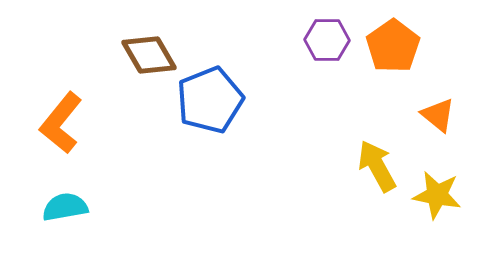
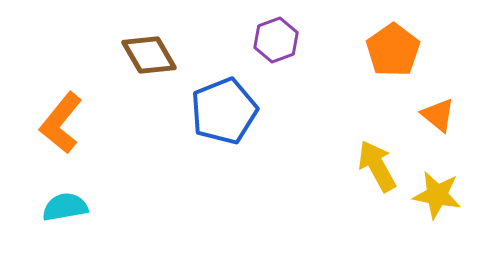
purple hexagon: moved 51 px left; rotated 21 degrees counterclockwise
orange pentagon: moved 4 px down
blue pentagon: moved 14 px right, 11 px down
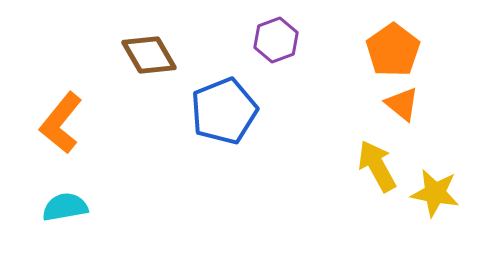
orange triangle: moved 36 px left, 11 px up
yellow star: moved 2 px left, 2 px up
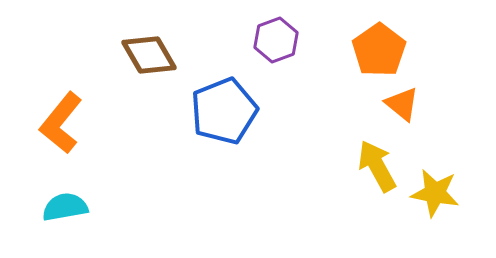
orange pentagon: moved 14 px left
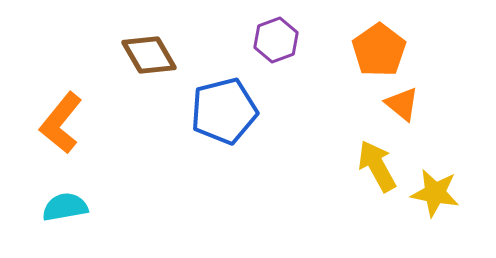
blue pentagon: rotated 8 degrees clockwise
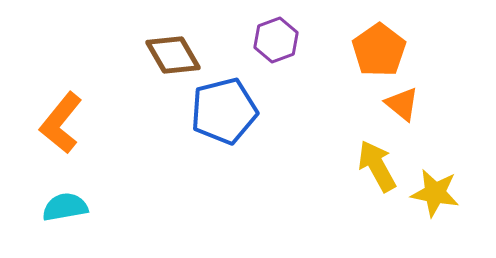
brown diamond: moved 24 px right
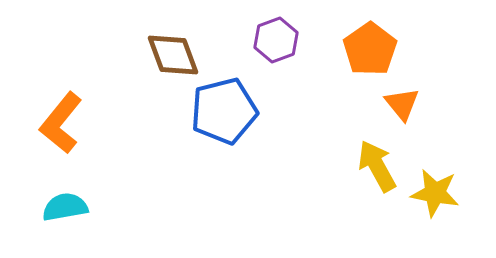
orange pentagon: moved 9 px left, 1 px up
brown diamond: rotated 10 degrees clockwise
orange triangle: rotated 12 degrees clockwise
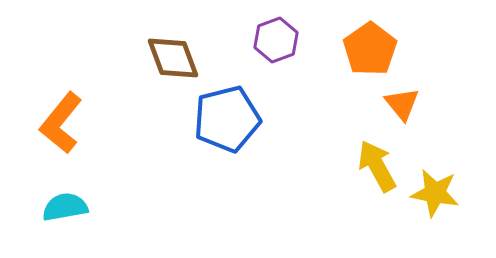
brown diamond: moved 3 px down
blue pentagon: moved 3 px right, 8 px down
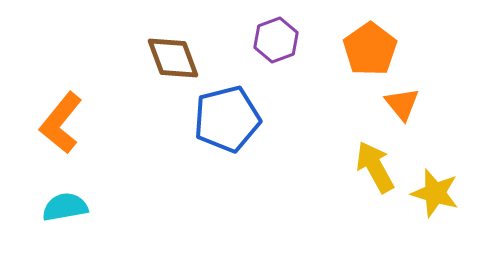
yellow arrow: moved 2 px left, 1 px down
yellow star: rotated 6 degrees clockwise
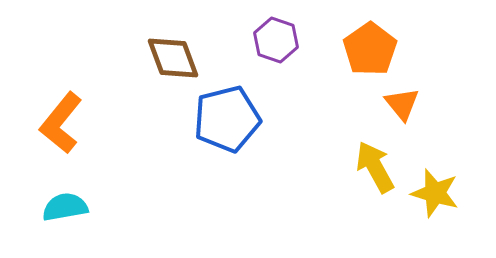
purple hexagon: rotated 21 degrees counterclockwise
